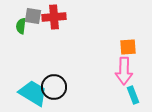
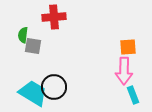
gray square: moved 30 px down
green semicircle: moved 2 px right, 9 px down
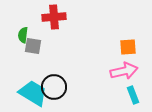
pink arrow: rotated 104 degrees counterclockwise
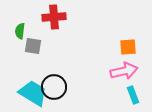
green semicircle: moved 3 px left, 4 px up
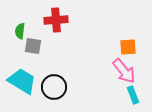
red cross: moved 2 px right, 3 px down
pink arrow: rotated 64 degrees clockwise
cyan trapezoid: moved 11 px left, 12 px up
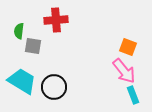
green semicircle: moved 1 px left
orange square: rotated 24 degrees clockwise
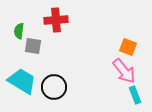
cyan rectangle: moved 2 px right
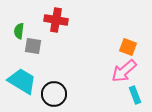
red cross: rotated 15 degrees clockwise
pink arrow: rotated 88 degrees clockwise
black circle: moved 7 px down
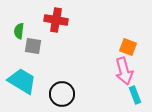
pink arrow: rotated 64 degrees counterclockwise
black circle: moved 8 px right
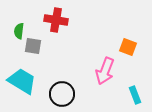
pink arrow: moved 19 px left; rotated 36 degrees clockwise
